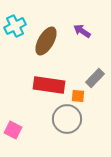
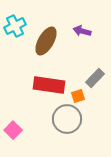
purple arrow: rotated 18 degrees counterclockwise
orange square: rotated 24 degrees counterclockwise
pink square: rotated 18 degrees clockwise
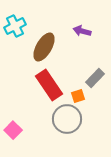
brown ellipse: moved 2 px left, 6 px down
red rectangle: rotated 48 degrees clockwise
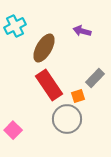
brown ellipse: moved 1 px down
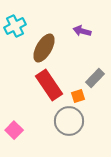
gray circle: moved 2 px right, 2 px down
pink square: moved 1 px right
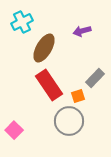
cyan cross: moved 7 px right, 4 px up
purple arrow: rotated 30 degrees counterclockwise
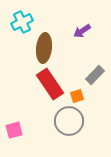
purple arrow: rotated 18 degrees counterclockwise
brown ellipse: rotated 24 degrees counterclockwise
gray rectangle: moved 3 px up
red rectangle: moved 1 px right, 1 px up
orange square: moved 1 px left
pink square: rotated 30 degrees clockwise
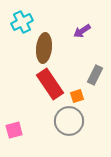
gray rectangle: rotated 18 degrees counterclockwise
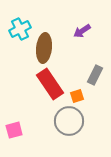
cyan cross: moved 2 px left, 7 px down
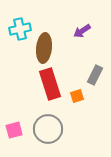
cyan cross: rotated 15 degrees clockwise
red rectangle: rotated 16 degrees clockwise
gray circle: moved 21 px left, 8 px down
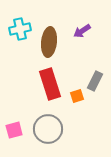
brown ellipse: moved 5 px right, 6 px up
gray rectangle: moved 6 px down
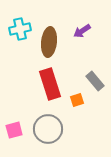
gray rectangle: rotated 66 degrees counterclockwise
orange square: moved 4 px down
